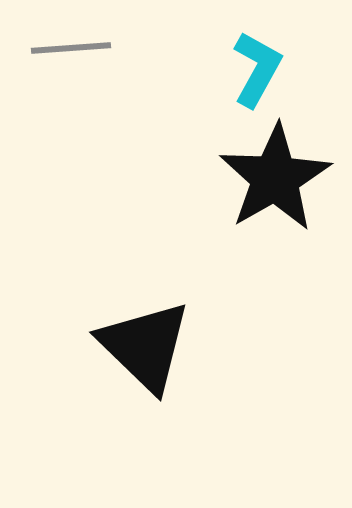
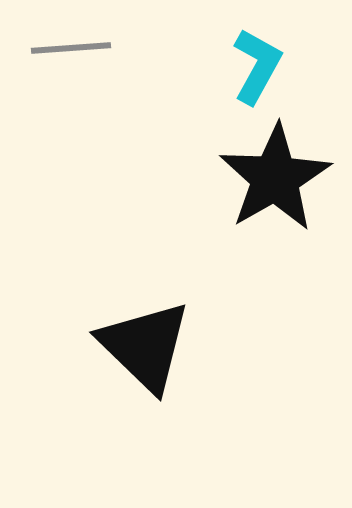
cyan L-shape: moved 3 px up
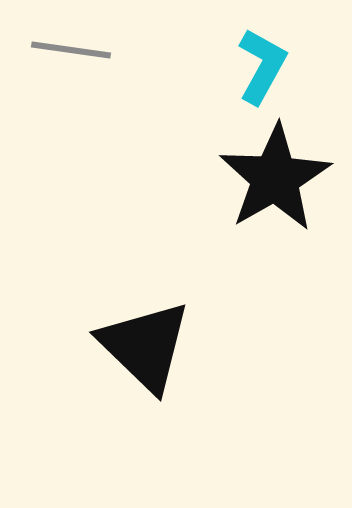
gray line: moved 2 px down; rotated 12 degrees clockwise
cyan L-shape: moved 5 px right
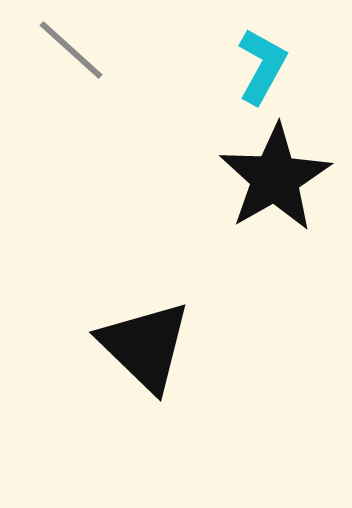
gray line: rotated 34 degrees clockwise
